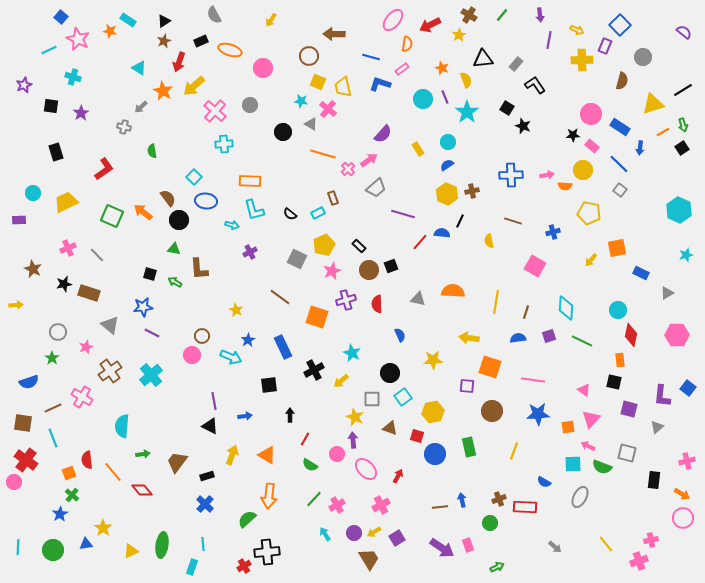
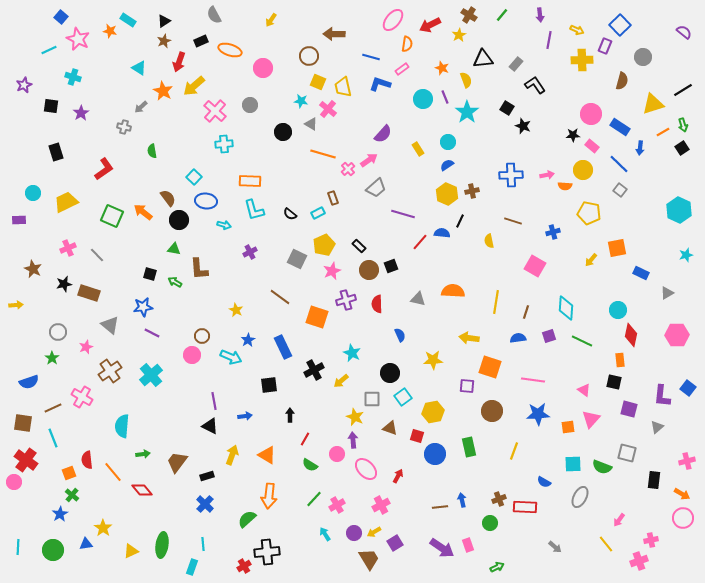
cyan arrow at (232, 225): moved 8 px left
pink arrow at (588, 446): moved 31 px right, 74 px down; rotated 80 degrees counterclockwise
purple square at (397, 538): moved 2 px left, 5 px down
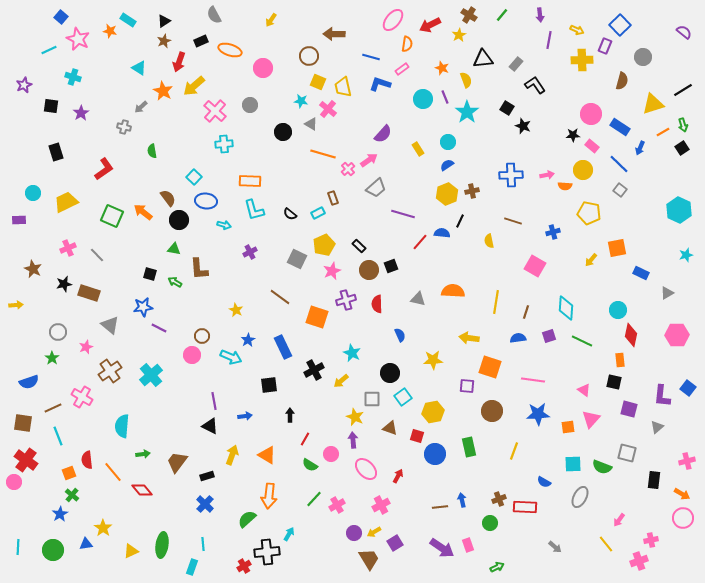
blue arrow at (640, 148): rotated 16 degrees clockwise
yellow hexagon at (447, 194): rotated 15 degrees clockwise
purple line at (152, 333): moved 7 px right, 5 px up
cyan line at (53, 438): moved 5 px right, 2 px up
pink circle at (337, 454): moved 6 px left
cyan arrow at (325, 534): moved 36 px left; rotated 64 degrees clockwise
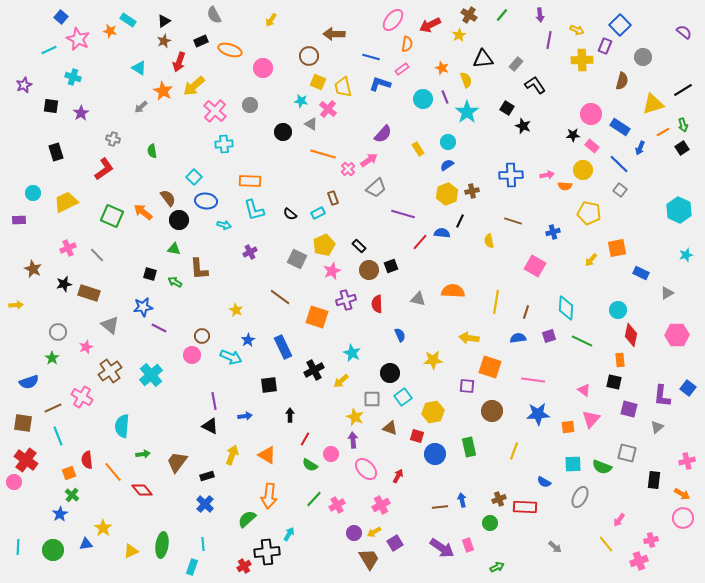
gray cross at (124, 127): moved 11 px left, 12 px down
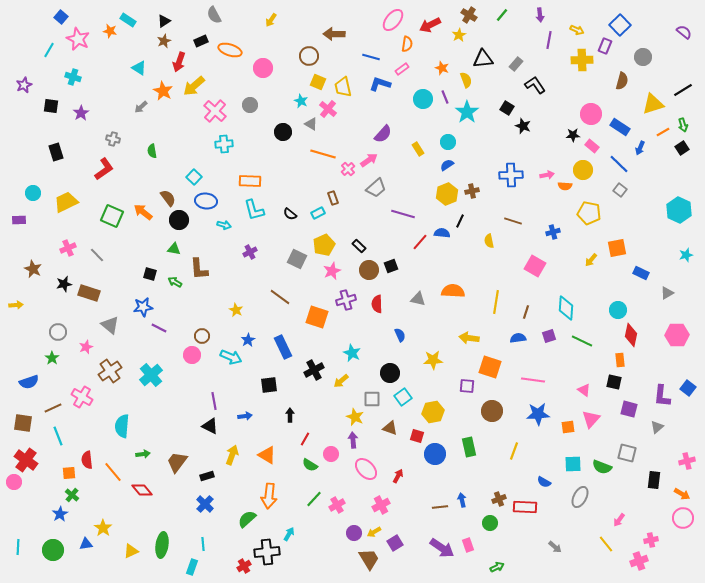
cyan line at (49, 50): rotated 35 degrees counterclockwise
cyan star at (301, 101): rotated 16 degrees clockwise
orange square at (69, 473): rotated 16 degrees clockwise
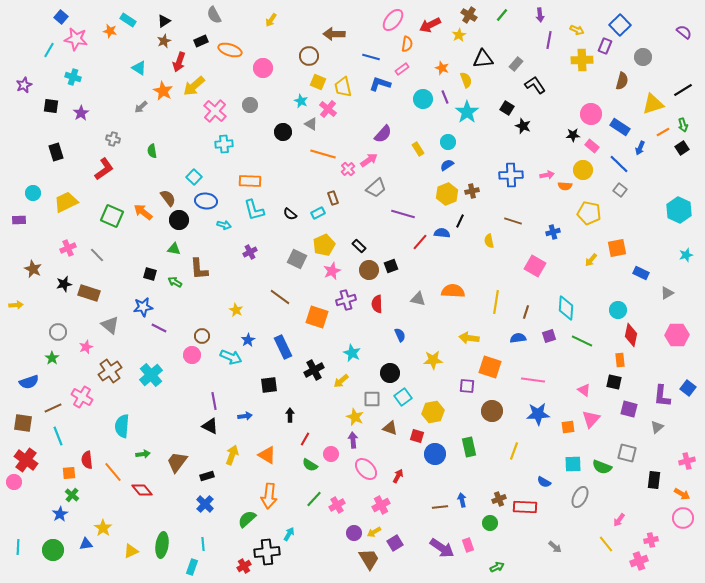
pink star at (78, 39): moved 2 px left; rotated 15 degrees counterclockwise
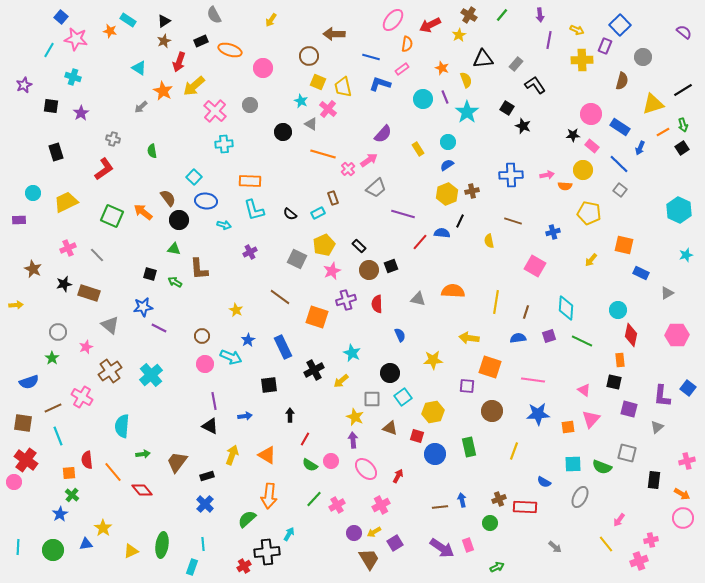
orange square at (617, 248): moved 7 px right, 3 px up; rotated 24 degrees clockwise
pink circle at (192, 355): moved 13 px right, 9 px down
pink circle at (331, 454): moved 7 px down
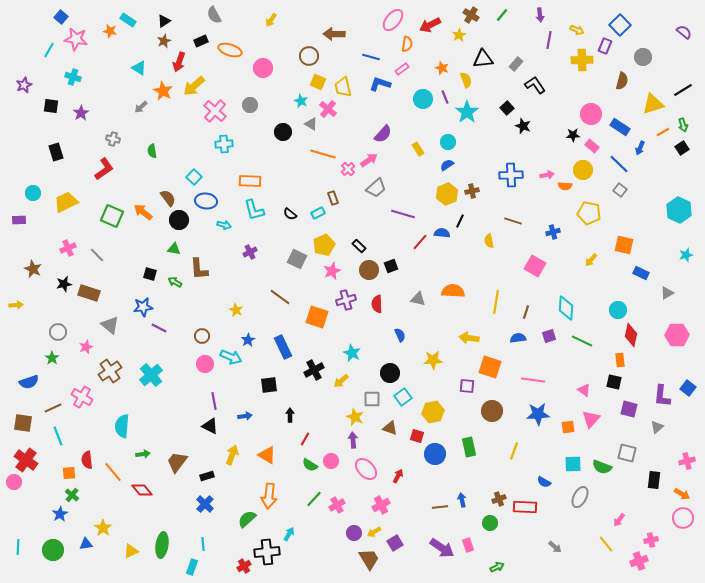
brown cross at (469, 15): moved 2 px right
black square at (507, 108): rotated 16 degrees clockwise
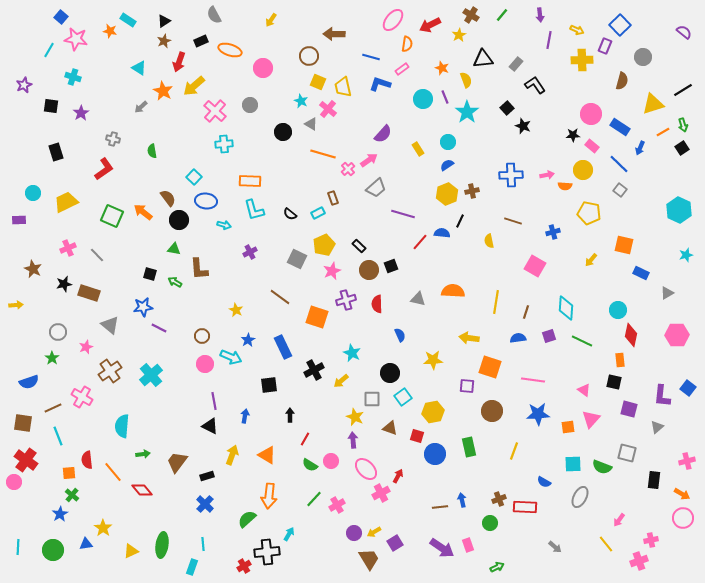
blue arrow at (245, 416): rotated 72 degrees counterclockwise
pink cross at (381, 505): moved 12 px up
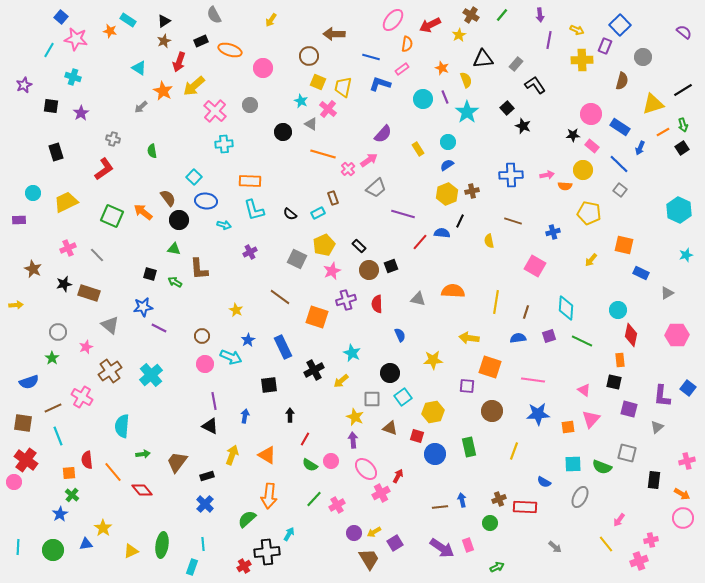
yellow trapezoid at (343, 87): rotated 25 degrees clockwise
